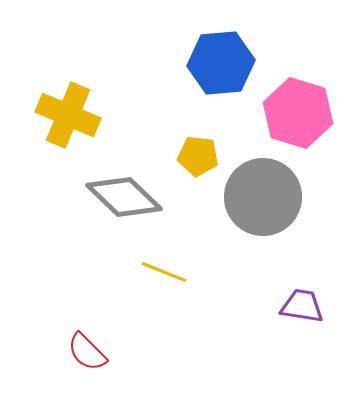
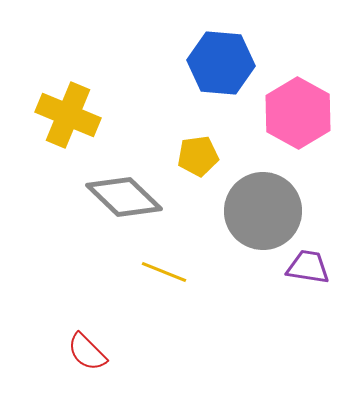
blue hexagon: rotated 10 degrees clockwise
pink hexagon: rotated 12 degrees clockwise
yellow pentagon: rotated 15 degrees counterclockwise
gray circle: moved 14 px down
purple trapezoid: moved 6 px right, 39 px up
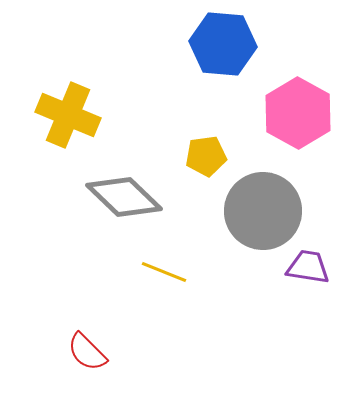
blue hexagon: moved 2 px right, 19 px up
yellow pentagon: moved 8 px right
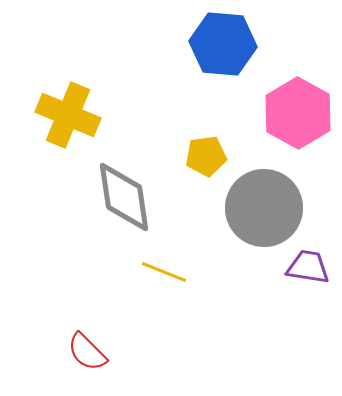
gray diamond: rotated 38 degrees clockwise
gray circle: moved 1 px right, 3 px up
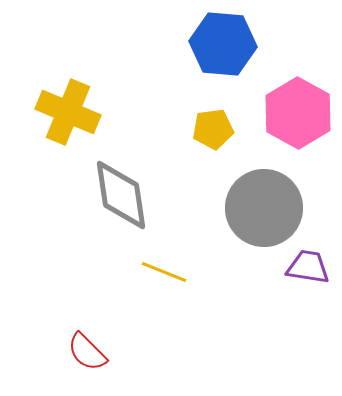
yellow cross: moved 3 px up
yellow pentagon: moved 7 px right, 27 px up
gray diamond: moved 3 px left, 2 px up
